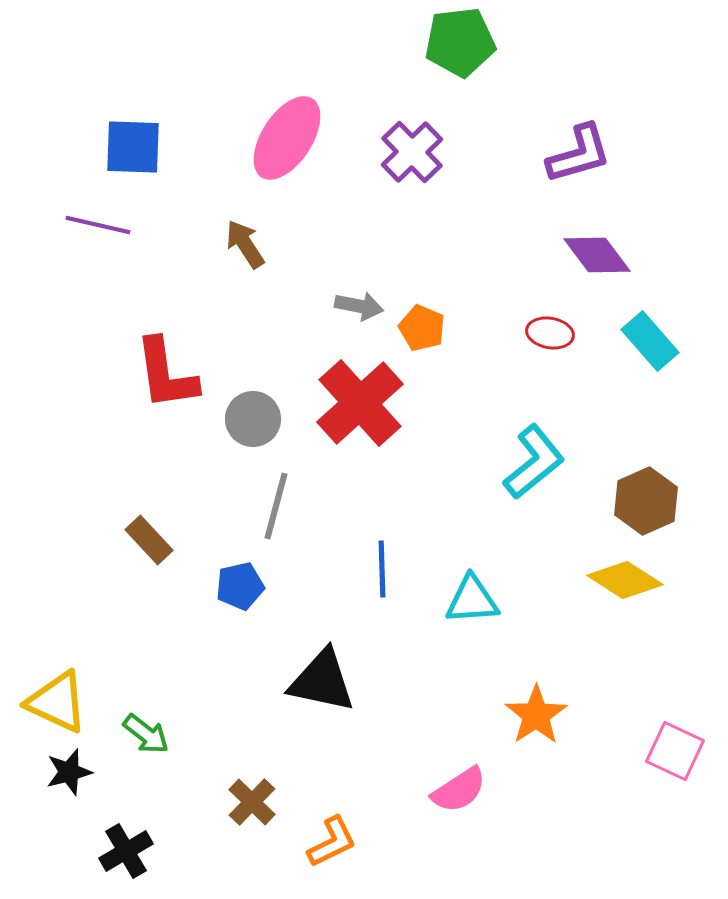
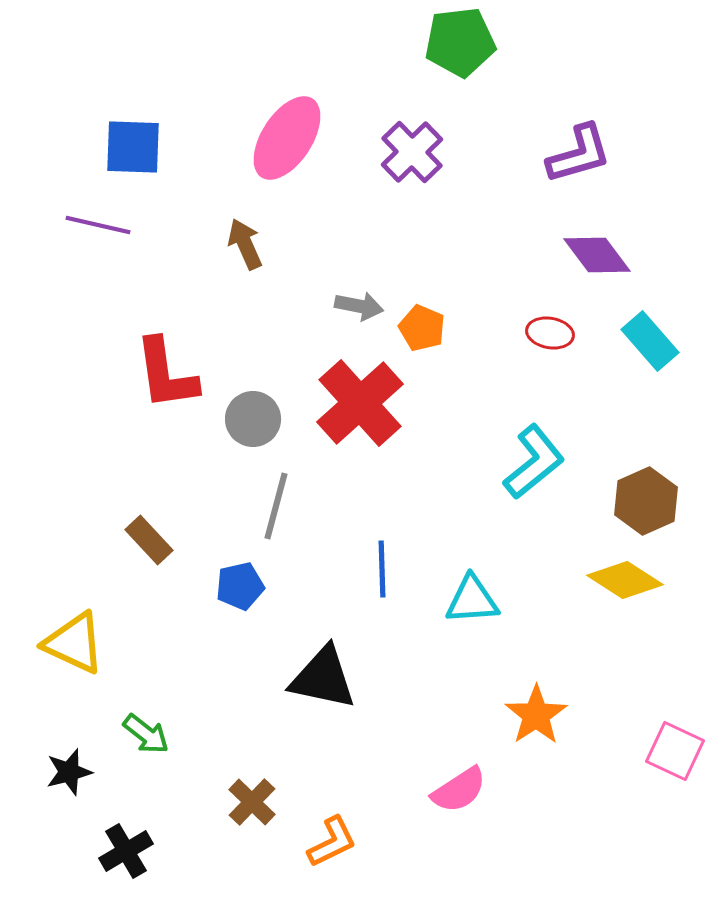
brown arrow: rotated 9 degrees clockwise
black triangle: moved 1 px right, 3 px up
yellow triangle: moved 17 px right, 59 px up
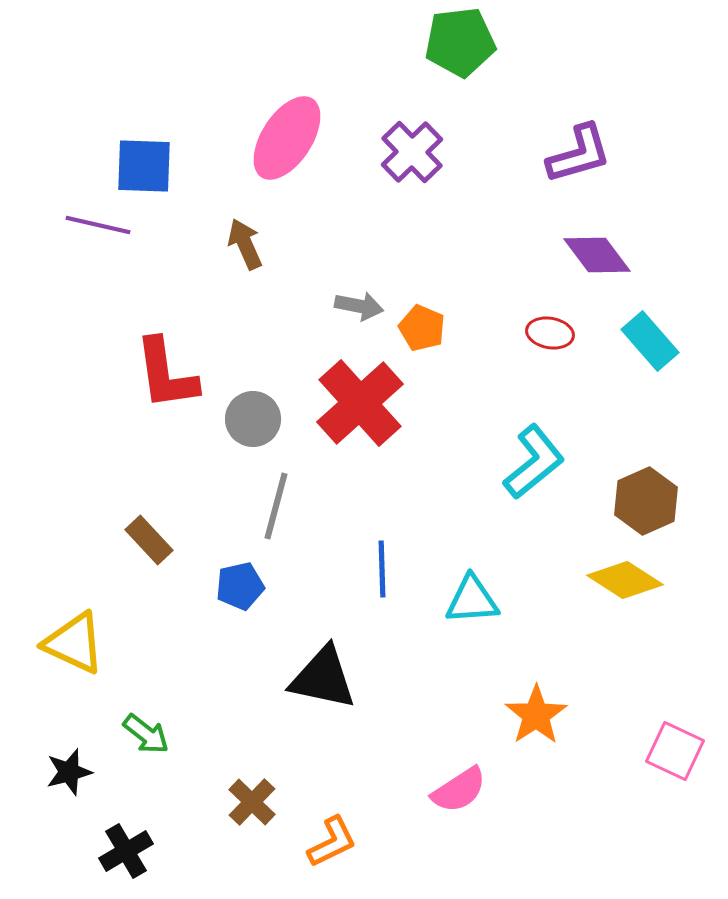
blue square: moved 11 px right, 19 px down
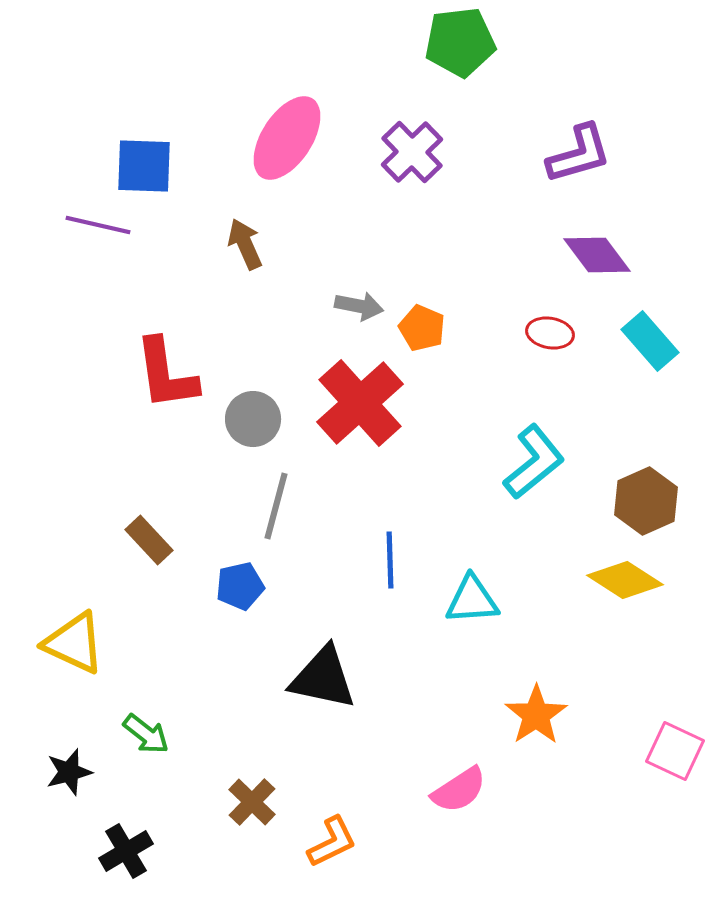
blue line: moved 8 px right, 9 px up
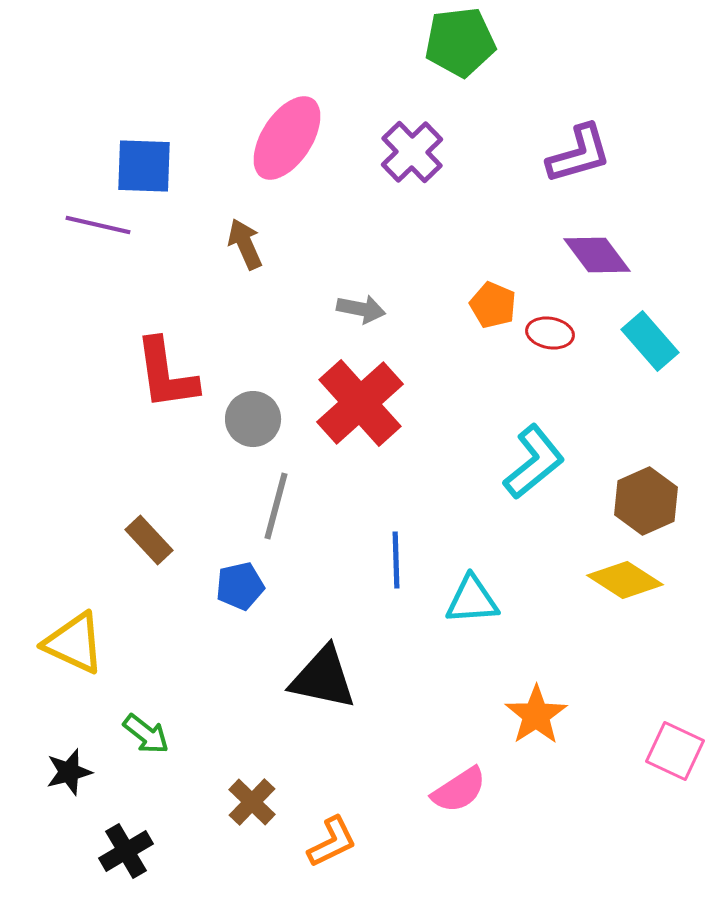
gray arrow: moved 2 px right, 3 px down
orange pentagon: moved 71 px right, 23 px up
blue line: moved 6 px right
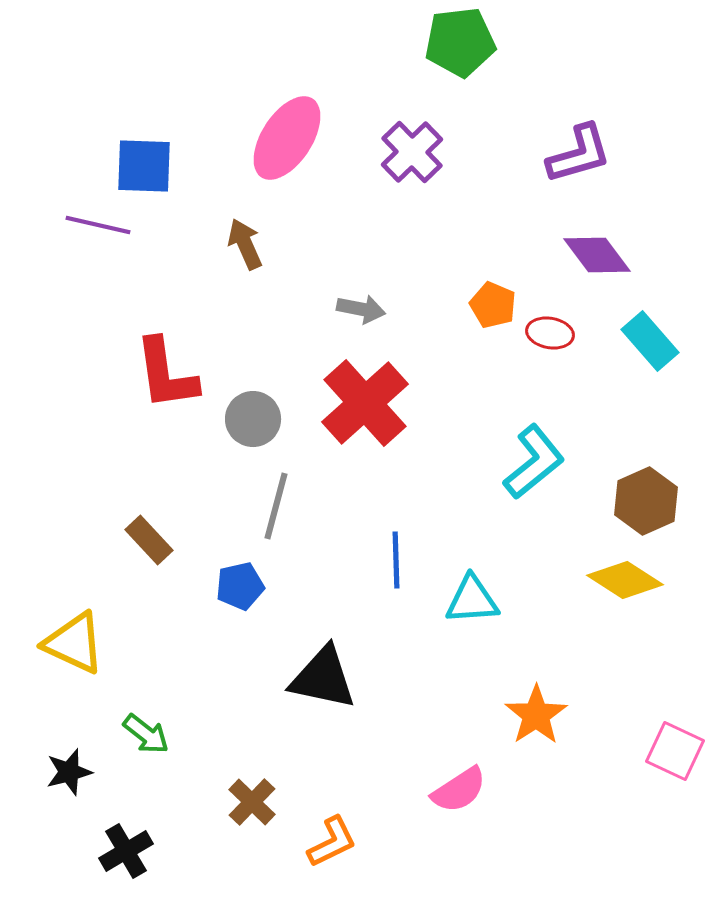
red cross: moved 5 px right
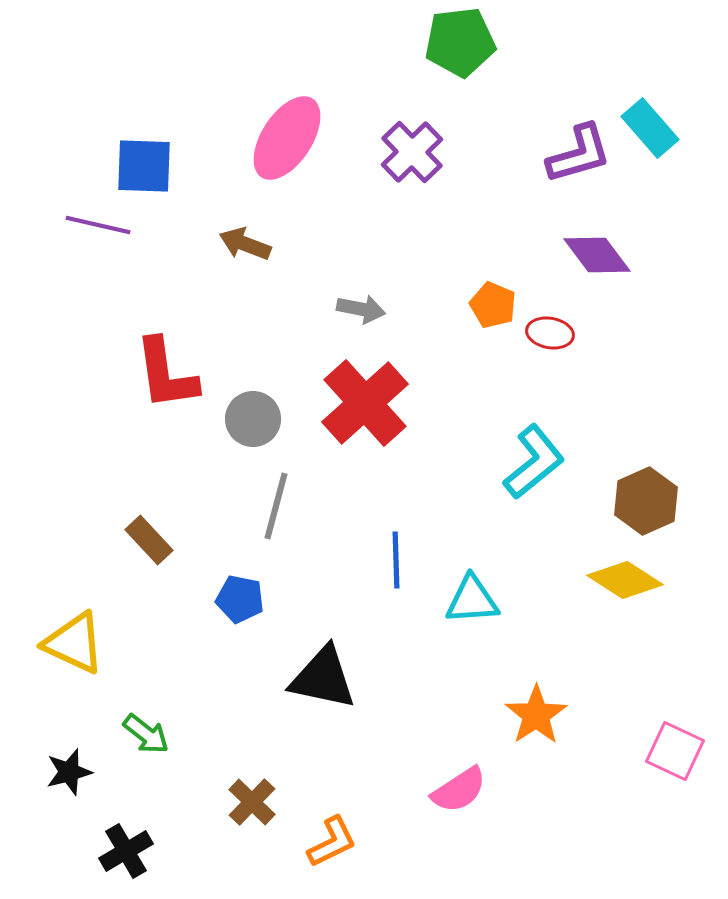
brown arrow: rotated 45 degrees counterclockwise
cyan rectangle: moved 213 px up
blue pentagon: moved 13 px down; rotated 24 degrees clockwise
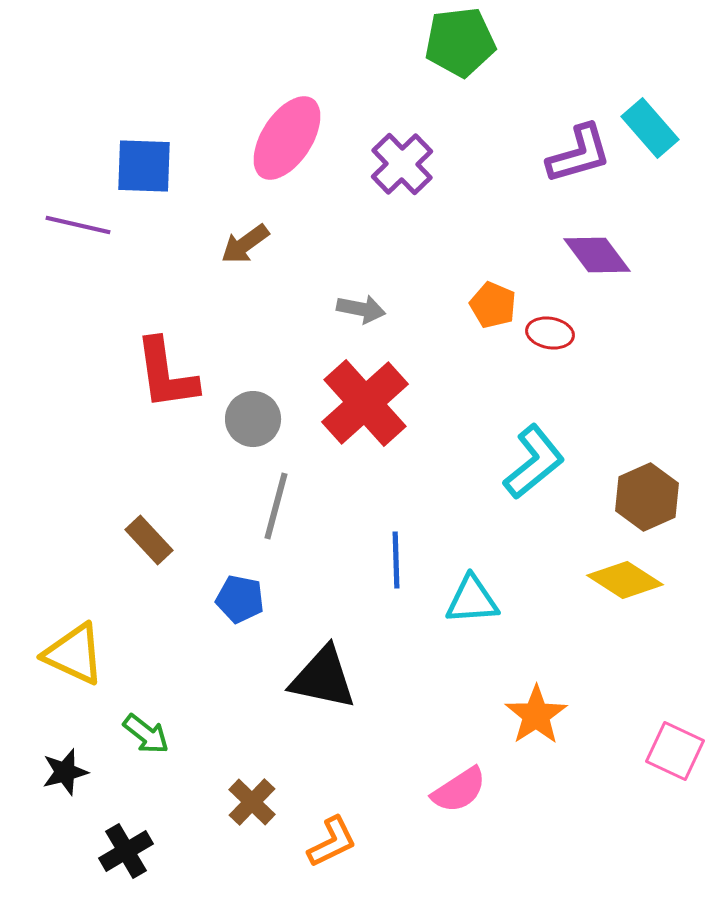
purple cross: moved 10 px left, 12 px down
purple line: moved 20 px left
brown arrow: rotated 57 degrees counterclockwise
brown hexagon: moved 1 px right, 4 px up
yellow triangle: moved 11 px down
black star: moved 4 px left
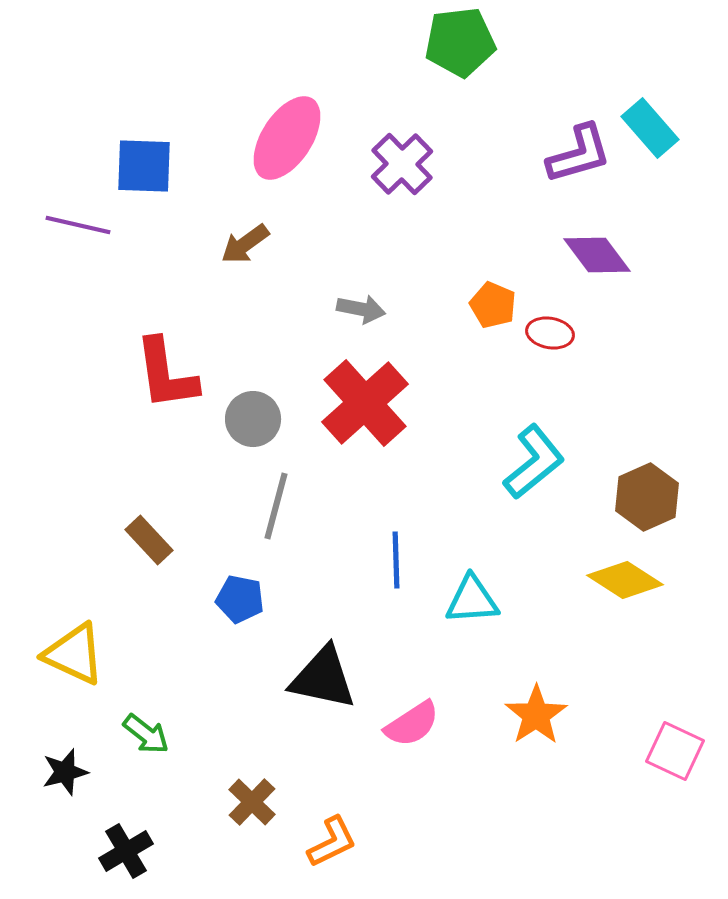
pink semicircle: moved 47 px left, 66 px up
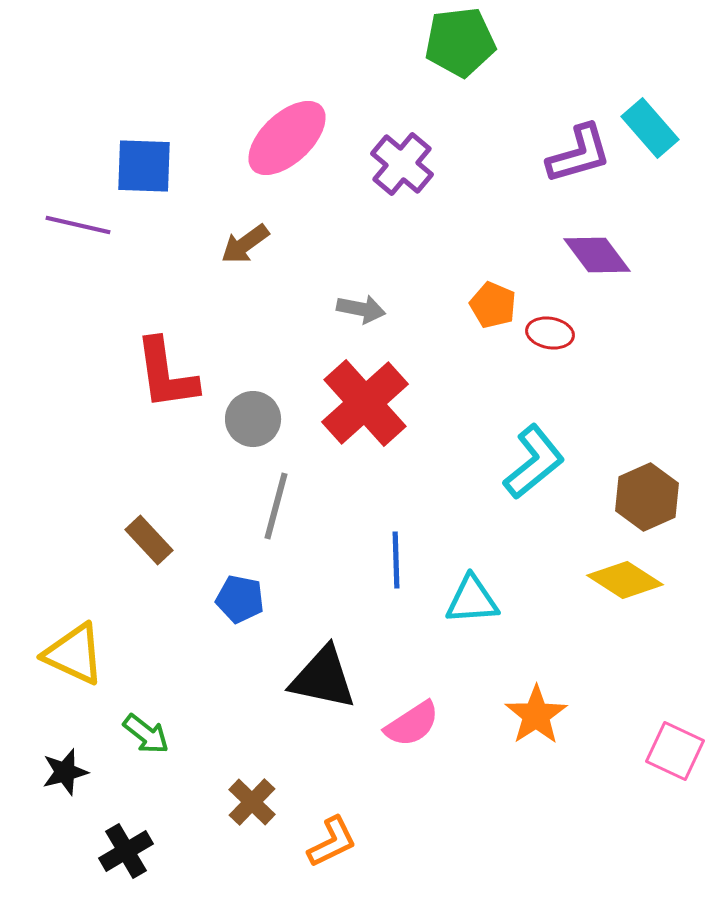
pink ellipse: rotated 14 degrees clockwise
purple cross: rotated 6 degrees counterclockwise
